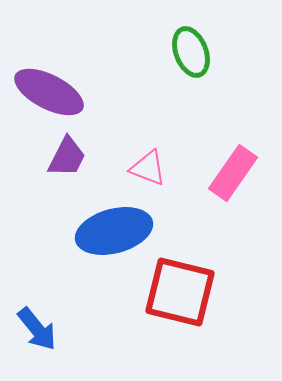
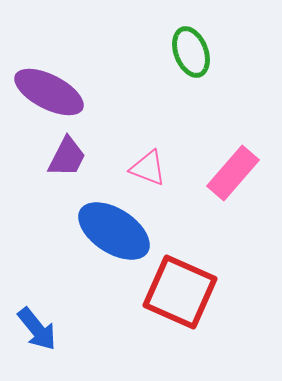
pink rectangle: rotated 6 degrees clockwise
blue ellipse: rotated 48 degrees clockwise
red square: rotated 10 degrees clockwise
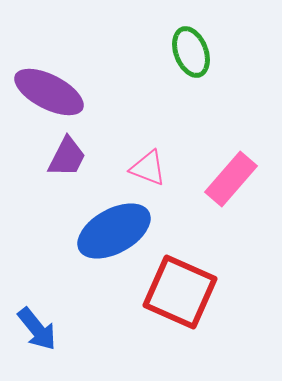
pink rectangle: moved 2 px left, 6 px down
blue ellipse: rotated 62 degrees counterclockwise
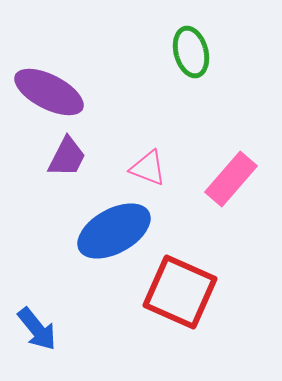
green ellipse: rotated 6 degrees clockwise
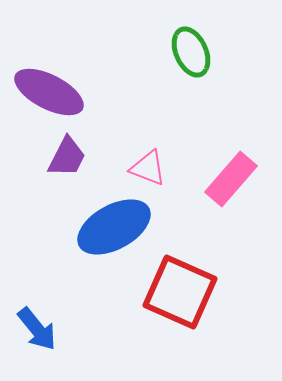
green ellipse: rotated 9 degrees counterclockwise
blue ellipse: moved 4 px up
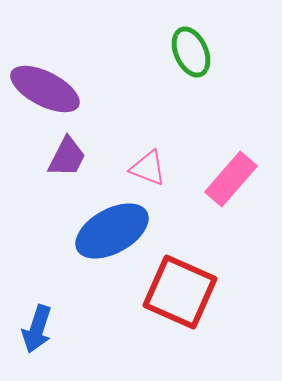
purple ellipse: moved 4 px left, 3 px up
blue ellipse: moved 2 px left, 4 px down
blue arrow: rotated 57 degrees clockwise
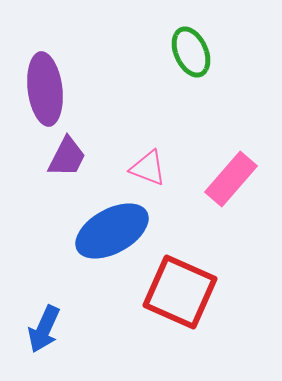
purple ellipse: rotated 56 degrees clockwise
blue arrow: moved 7 px right; rotated 6 degrees clockwise
